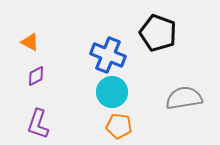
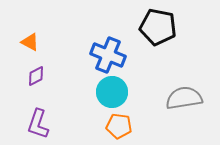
black pentagon: moved 6 px up; rotated 9 degrees counterclockwise
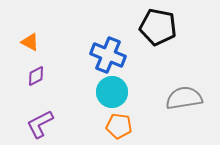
purple L-shape: moved 2 px right; rotated 44 degrees clockwise
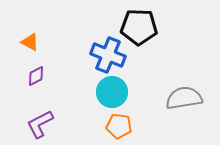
black pentagon: moved 19 px left; rotated 9 degrees counterclockwise
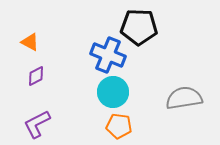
cyan circle: moved 1 px right
purple L-shape: moved 3 px left
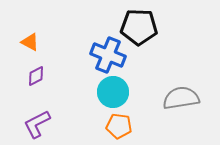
gray semicircle: moved 3 px left
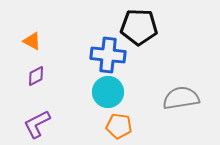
orange triangle: moved 2 px right, 1 px up
blue cross: rotated 16 degrees counterclockwise
cyan circle: moved 5 px left
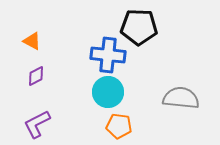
gray semicircle: rotated 15 degrees clockwise
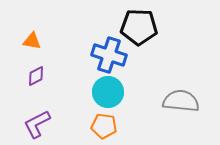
orange triangle: rotated 18 degrees counterclockwise
blue cross: moved 1 px right; rotated 12 degrees clockwise
gray semicircle: moved 3 px down
orange pentagon: moved 15 px left
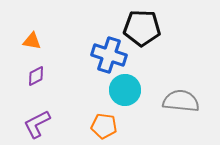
black pentagon: moved 3 px right, 1 px down
cyan circle: moved 17 px right, 2 px up
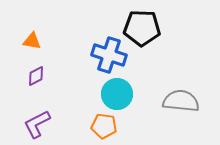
cyan circle: moved 8 px left, 4 px down
